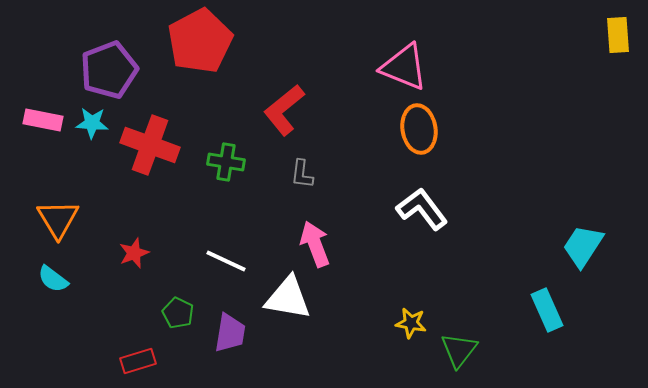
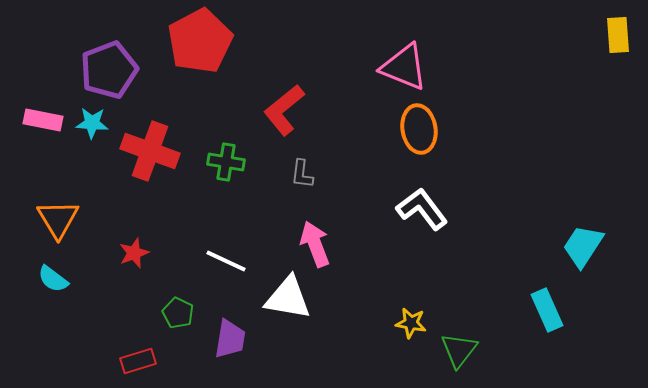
red cross: moved 6 px down
purple trapezoid: moved 6 px down
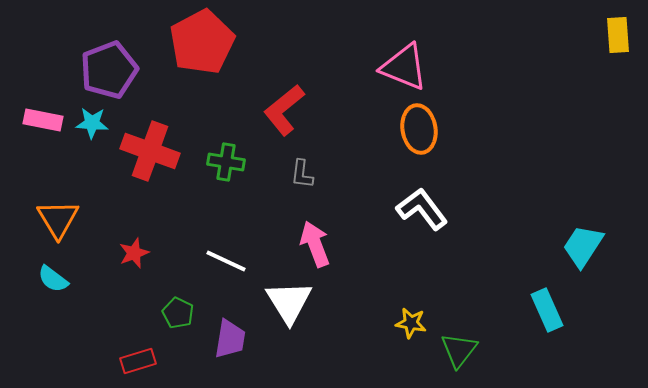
red pentagon: moved 2 px right, 1 px down
white triangle: moved 1 px right, 4 px down; rotated 48 degrees clockwise
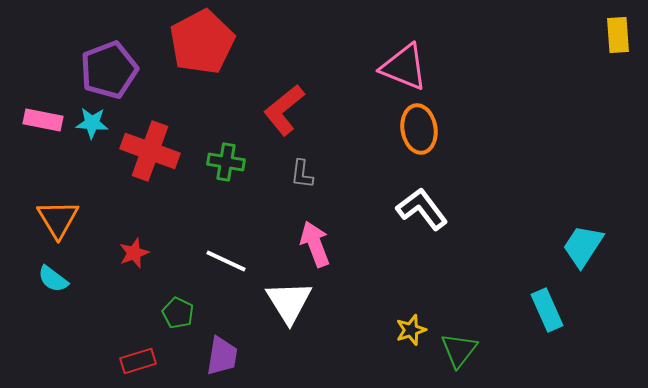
yellow star: moved 7 px down; rotated 28 degrees counterclockwise
purple trapezoid: moved 8 px left, 17 px down
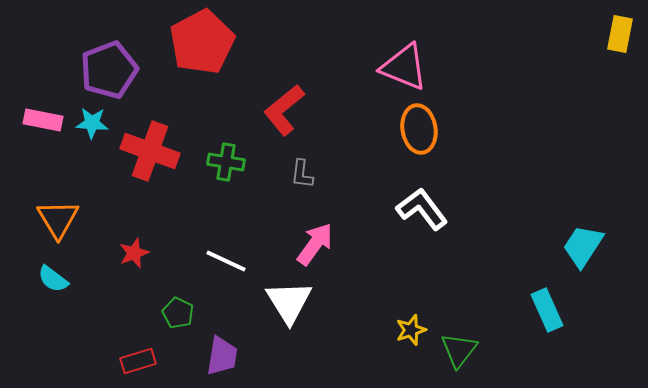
yellow rectangle: moved 2 px right, 1 px up; rotated 15 degrees clockwise
pink arrow: rotated 57 degrees clockwise
